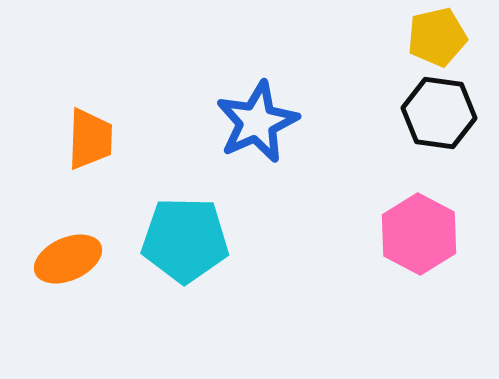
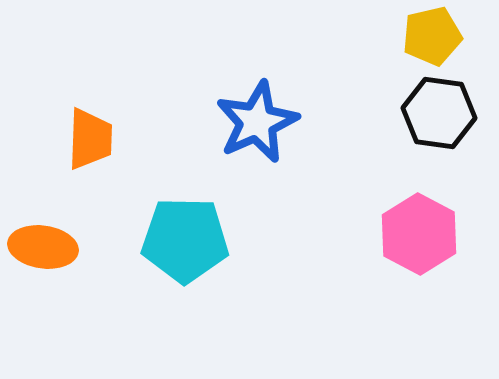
yellow pentagon: moved 5 px left, 1 px up
orange ellipse: moved 25 px left, 12 px up; rotated 32 degrees clockwise
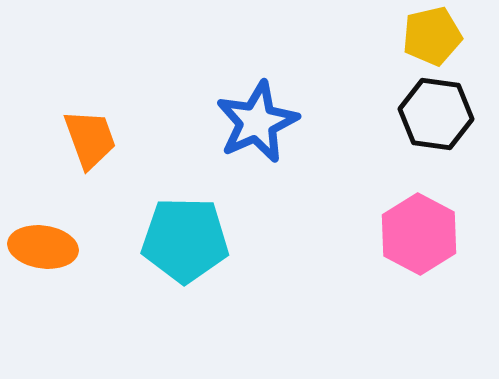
black hexagon: moved 3 px left, 1 px down
orange trapezoid: rotated 22 degrees counterclockwise
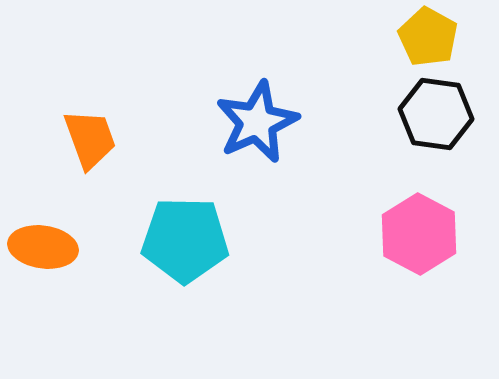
yellow pentagon: moved 4 px left, 1 px down; rotated 30 degrees counterclockwise
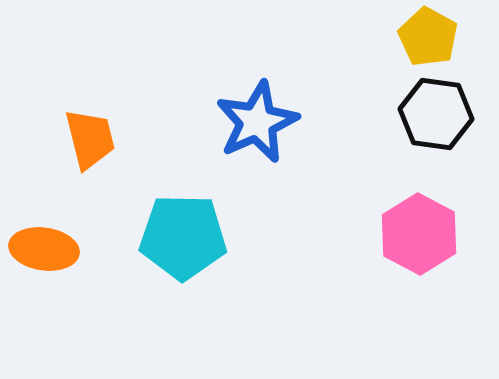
orange trapezoid: rotated 6 degrees clockwise
cyan pentagon: moved 2 px left, 3 px up
orange ellipse: moved 1 px right, 2 px down
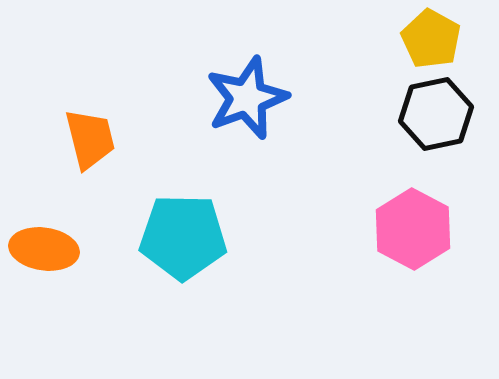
yellow pentagon: moved 3 px right, 2 px down
black hexagon: rotated 20 degrees counterclockwise
blue star: moved 10 px left, 24 px up; rotated 4 degrees clockwise
pink hexagon: moved 6 px left, 5 px up
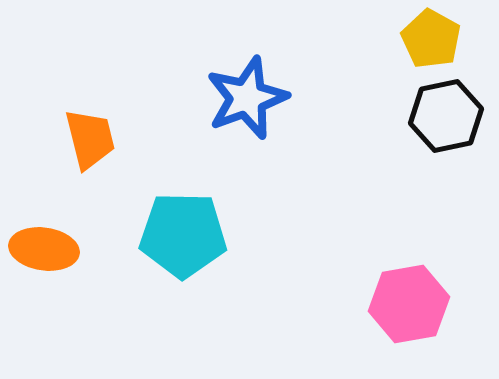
black hexagon: moved 10 px right, 2 px down
pink hexagon: moved 4 px left, 75 px down; rotated 22 degrees clockwise
cyan pentagon: moved 2 px up
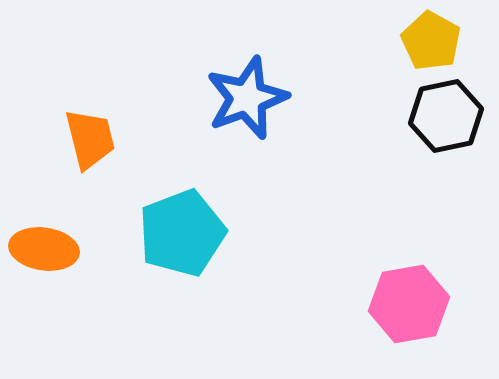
yellow pentagon: moved 2 px down
cyan pentagon: moved 1 px left, 2 px up; rotated 22 degrees counterclockwise
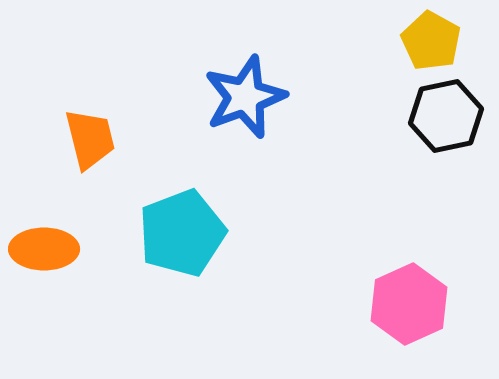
blue star: moved 2 px left, 1 px up
orange ellipse: rotated 8 degrees counterclockwise
pink hexagon: rotated 14 degrees counterclockwise
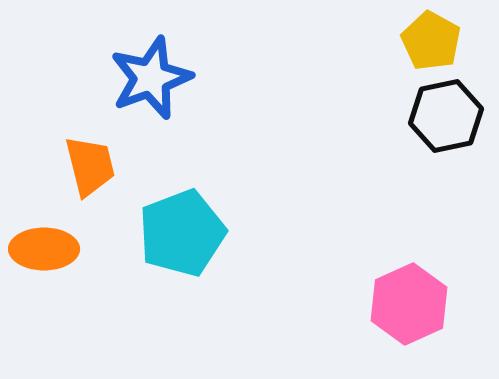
blue star: moved 94 px left, 19 px up
orange trapezoid: moved 27 px down
